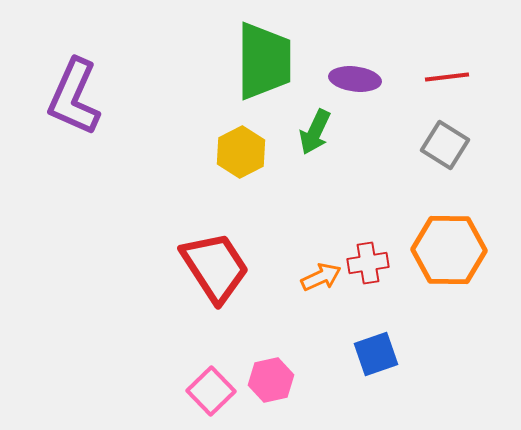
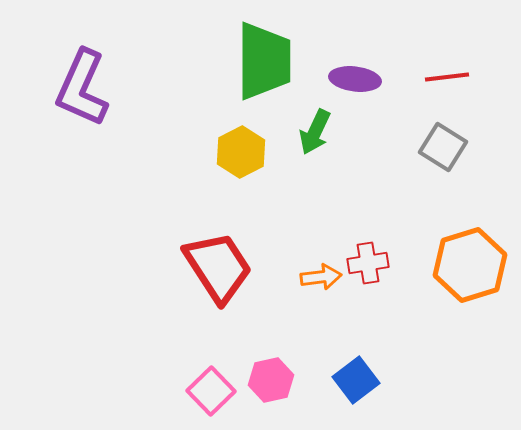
purple L-shape: moved 8 px right, 9 px up
gray square: moved 2 px left, 2 px down
orange hexagon: moved 21 px right, 15 px down; rotated 18 degrees counterclockwise
red trapezoid: moved 3 px right
orange arrow: rotated 18 degrees clockwise
blue square: moved 20 px left, 26 px down; rotated 18 degrees counterclockwise
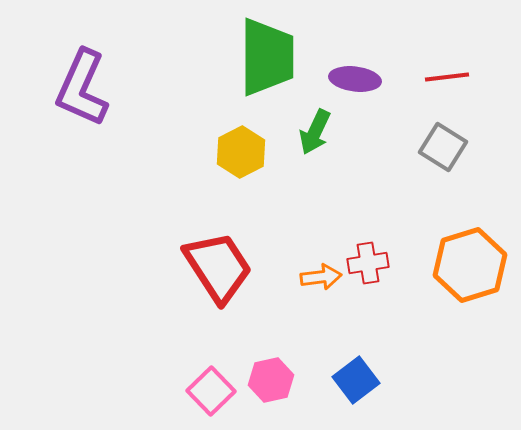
green trapezoid: moved 3 px right, 4 px up
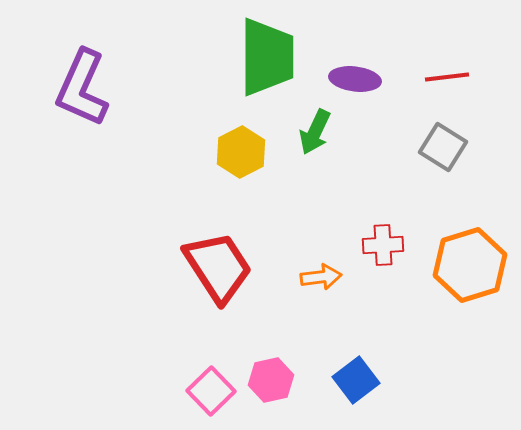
red cross: moved 15 px right, 18 px up; rotated 6 degrees clockwise
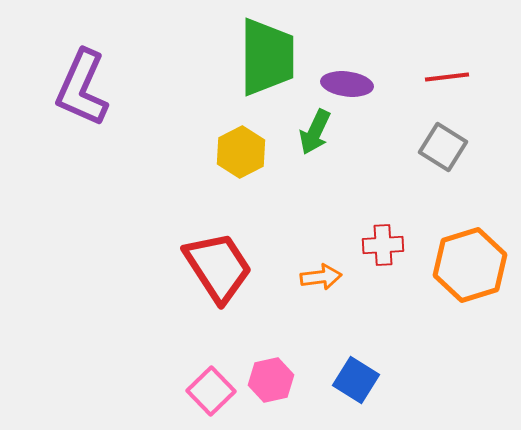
purple ellipse: moved 8 px left, 5 px down
blue square: rotated 21 degrees counterclockwise
